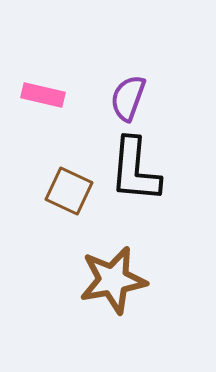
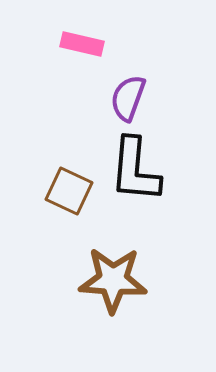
pink rectangle: moved 39 px right, 51 px up
brown star: rotated 14 degrees clockwise
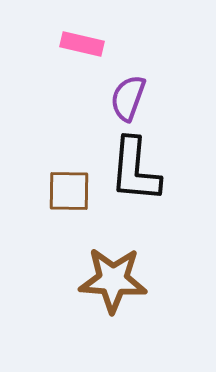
brown square: rotated 24 degrees counterclockwise
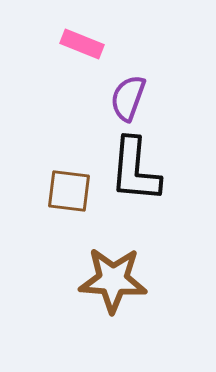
pink rectangle: rotated 9 degrees clockwise
brown square: rotated 6 degrees clockwise
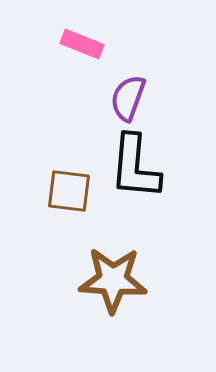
black L-shape: moved 3 px up
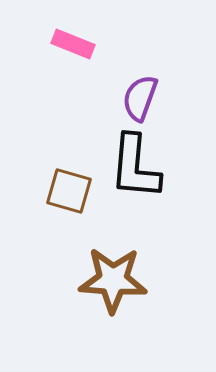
pink rectangle: moved 9 px left
purple semicircle: moved 12 px right
brown square: rotated 9 degrees clockwise
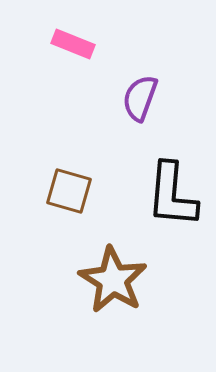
black L-shape: moved 37 px right, 28 px down
brown star: rotated 28 degrees clockwise
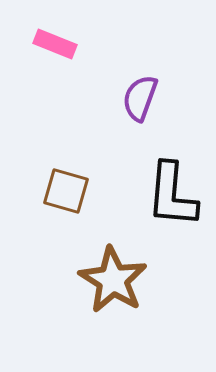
pink rectangle: moved 18 px left
brown square: moved 3 px left
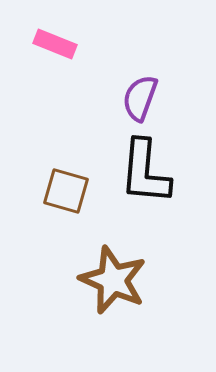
black L-shape: moved 27 px left, 23 px up
brown star: rotated 8 degrees counterclockwise
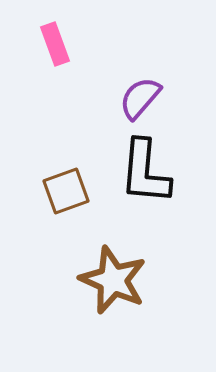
pink rectangle: rotated 48 degrees clockwise
purple semicircle: rotated 21 degrees clockwise
brown square: rotated 36 degrees counterclockwise
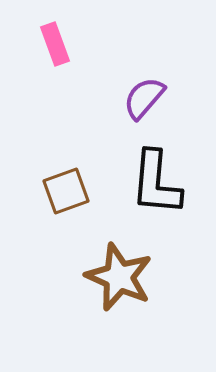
purple semicircle: moved 4 px right
black L-shape: moved 11 px right, 11 px down
brown star: moved 6 px right, 3 px up
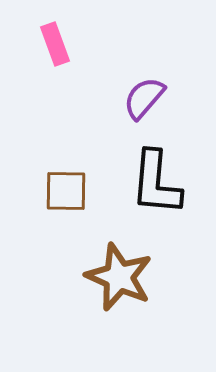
brown square: rotated 21 degrees clockwise
